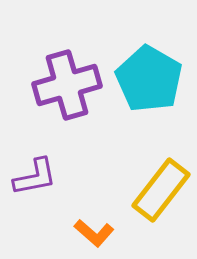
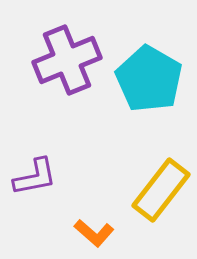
purple cross: moved 25 px up; rotated 6 degrees counterclockwise
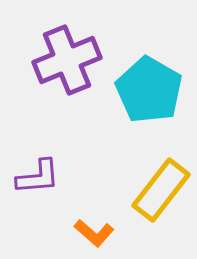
cyan pentagon: moved 11 px down
purple L-shape: moved 3 px right; rotated 6 degrees clockwise
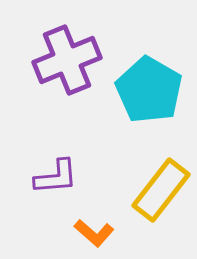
purple L-shape: moved 18 px right
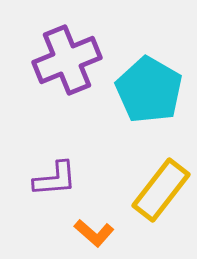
purple L-shape: moved 1 px left, 2 px down
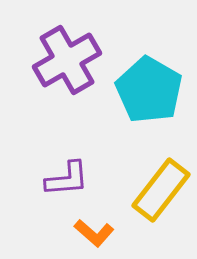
purple cross: rotated 8 degrees counterclockwise
purple L-shape: moved 12 px right
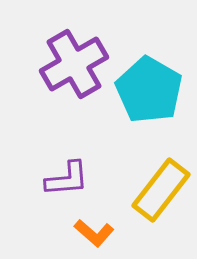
purple cross: moved 7 px right, 4 px down
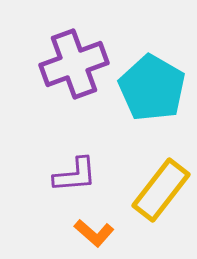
purple cross: rotated 10 degrees clockwise
cyan pentagon: moved 3 px right, 2 px up
purple L-shape: moved 8 px right, 4 px up
